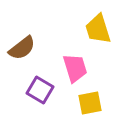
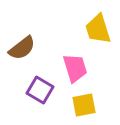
yellow square: moved 6 px left, 2 px down
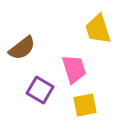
pink trapezoid: moved 1 px left, 1 px down
yellow square: moved 1 px right
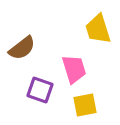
purple square: rotated 12 degrees counterclockwise
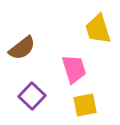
purple square: moved 8 px left, 6 px down; rotated 24 degrees clockwise
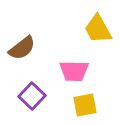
yellow trapezoid: rotated 12 degrees counterclockwise
pink trapezoid: moved 2 px down; rotated 108 degrees clockwise
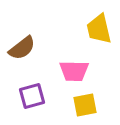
yellow trapezoid: moved 1 px right; rotated 16 degrees clockwise
purple square: rotated 32 degrees clockwise
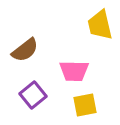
yellow trapezoid: moved 1 px right, 4 px up
brown semicircle: moved 3 px right, 2 px down
purple square: moved 1 px right, 1 px up; rotated 24 degrees counterclockwise
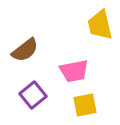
pink trapezoid: rotated 12 degrees counterclockwise
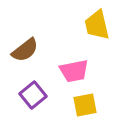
yellow trapezoid: moved 3 px left
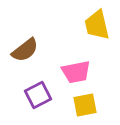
pink trapezoid: moved 2 px right, 1 px down
purple square: moved 5 px right; rotated 12 degrees clockwise
